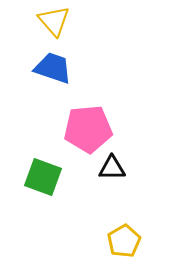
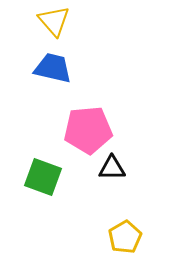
blue trapezoid: rotated 6 degrees counterclockwise
pink pentagon: moved 1 px down
yellow pentagon: moved 1 px right, 4 px up
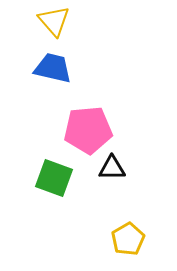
green square: moved 11 px right, 1 px down
yellow pentagon: moved 3 px right, 2 px down
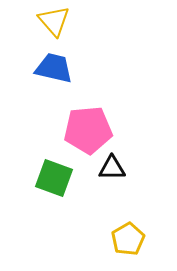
blue trapezoid: moved 1 px right
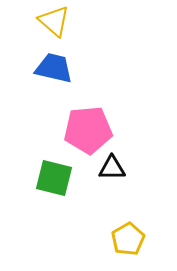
yellow triangle: rotated 8 degrees counterclockwise
green square: rotated 6 degrees counterclockwise
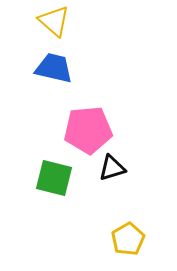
black triangle: rotated 16 degrees counterclockwise
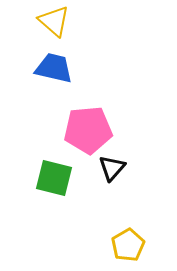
black triangle: rotated 32 degrees counterclockwise
yellow pentagon: moved 6 px down
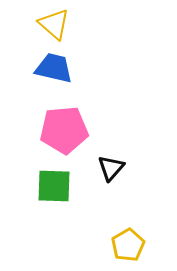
yellow triangle: moved 3 px down
pink pentagon: moved 24 px left
black triangle: moved 1 px left
green square: moved 8 px down; rotated 12 degrees counterclockwise
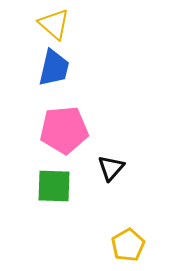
blue trapezoid: rotated 90 degrees clockwise
